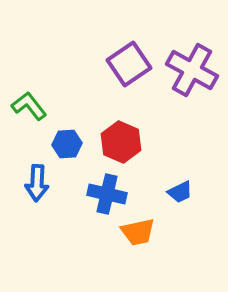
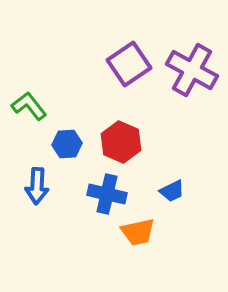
blue arrow: moved 3 px down
blue trapezoid: moved 8 px left, 1 px up
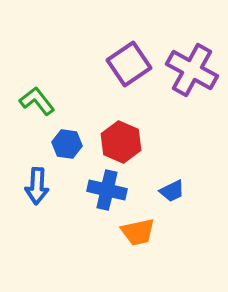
green L-shape: moved 8 px right, 5 px up
blue hexagon: rotated 12 degrees clockwise
blue cross: moved 4 px up
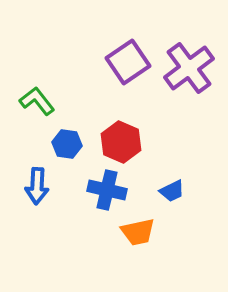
purple square: moved 1 px left, 2 px up
purple cross: moved 3 px left, 2 px up; rotated 24 degrees clockwise
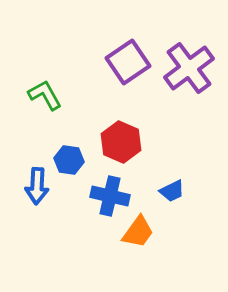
green L-shape: moved 8 px right, 6 px up; rotated 9 degrees clockwise
blue hexagon: moved 2 px right, 16 px down
blue cross: moved 3 px right, 6 px down
orange trapezoid: rotated 42 degrees counterclockwise
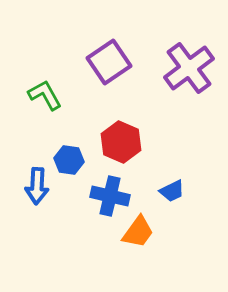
purple square: moved 19 px left
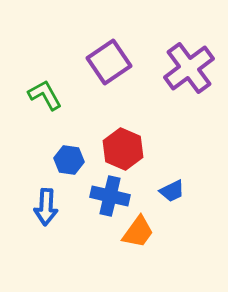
red hexagon: moved 2 px right, 7 px down
blue arrow: moved 9 px right, 21 px down
